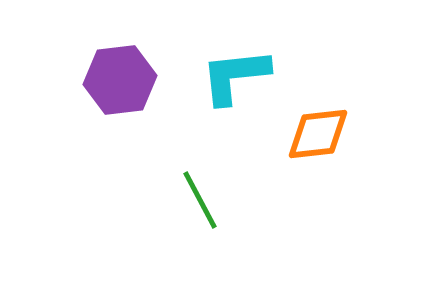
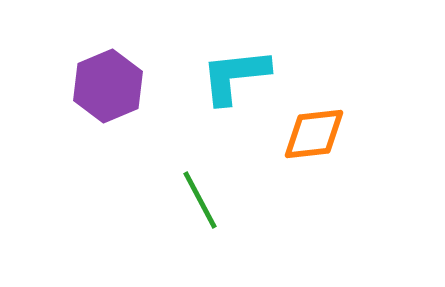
purple hexagon: moved 12 px left, 6 px down; rotated 16 degrees counterclockwise
orange diamond: moved 4 px left
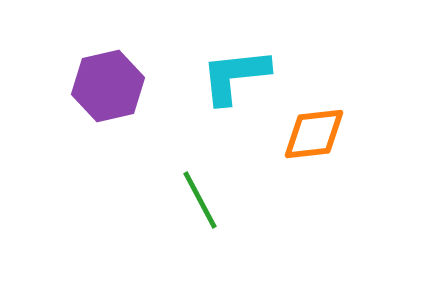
purple hexagon: rotated 10 degrees clockwise
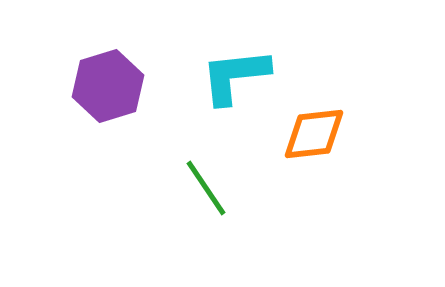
purple hexagon: rotated 4 degrees counterclockwise
green line: moved 6 px right, 12 px up; rotated 6 degrees counterclockwise
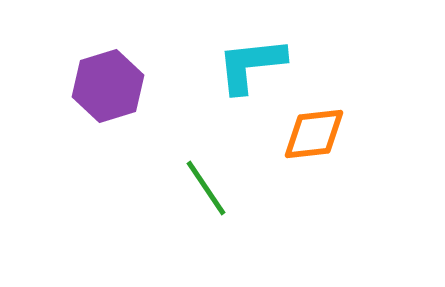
cyan L-shape: moved 16 px right, 11 px up
